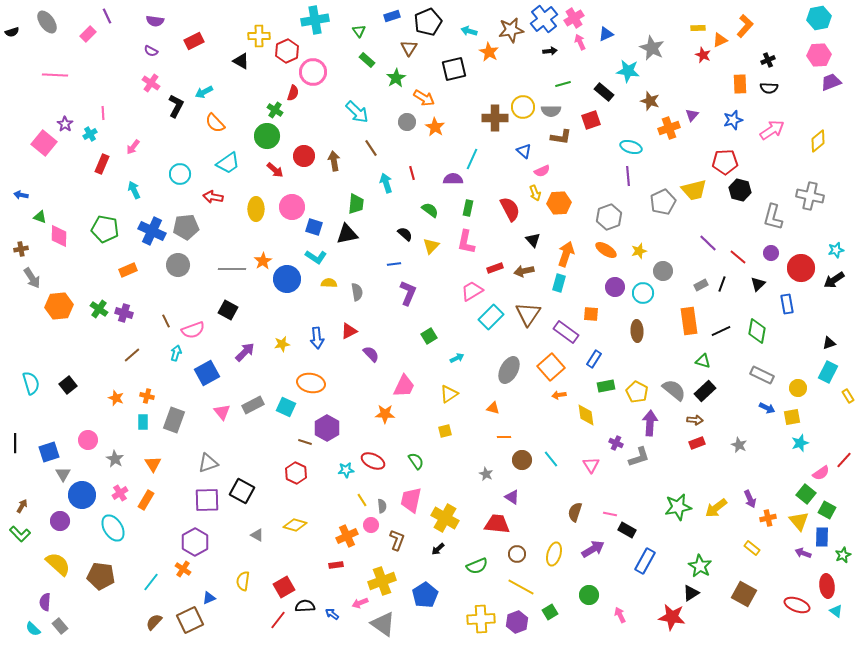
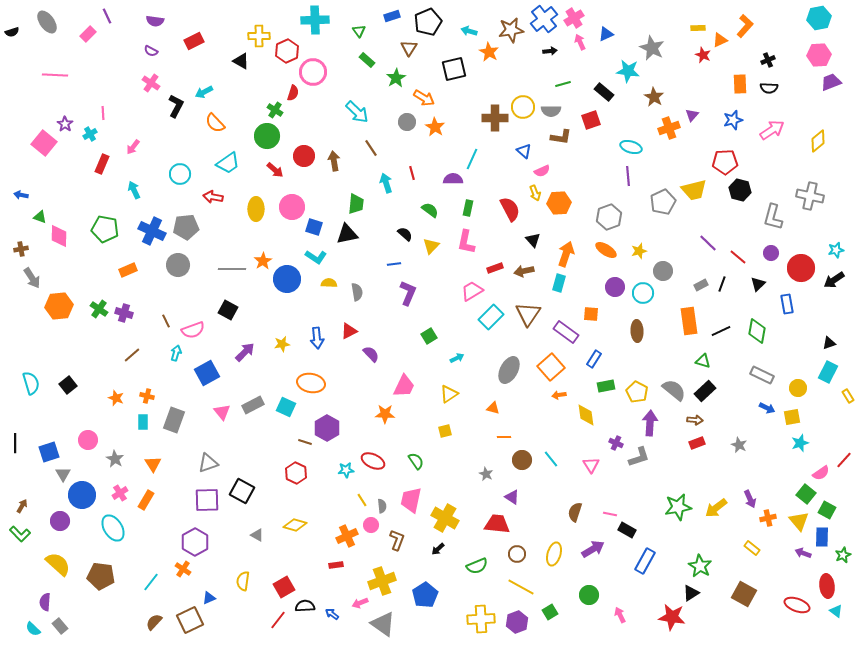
cyan cross at (315, 20): rotated 8 degrees clockwise
brown star at (650, 101): moved 4 px right, 4 px up; rotated 12 degrees clockwise
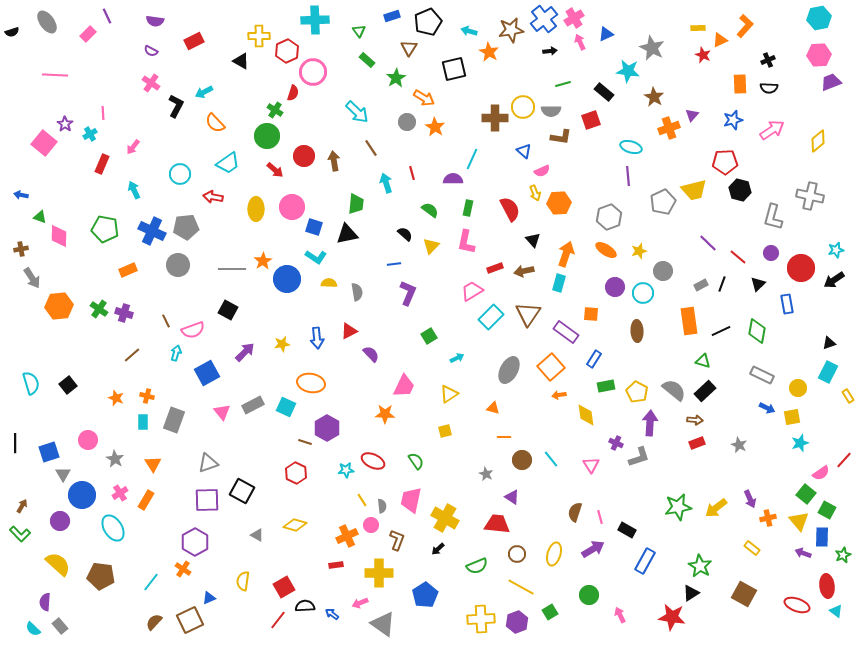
pink line at (610, 514): moved 10 px left, 3 px down; rotated 64 degrees clockwise
yellow cross at (382, 581): moved 3 px left, 8 px up; rotated 20 degrees clockwise
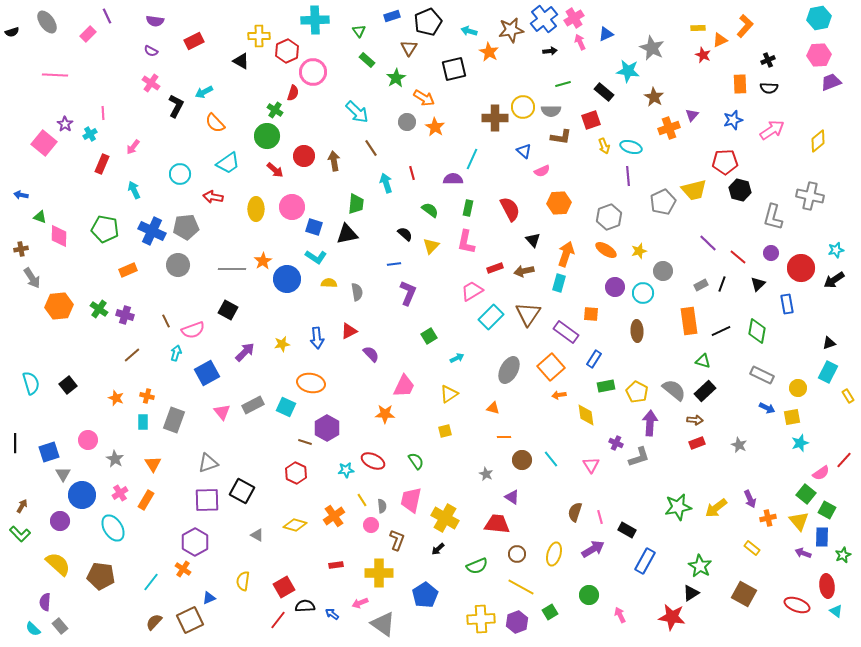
yellow arrow at (535, 193): moved 69 px right, 47 px up
purple cross at (124, 313): moved 1 px right, 2 px down
orange cross at (347, 536): moved 13 px left, 20 px up; rotated 10 degrees counterclockwise
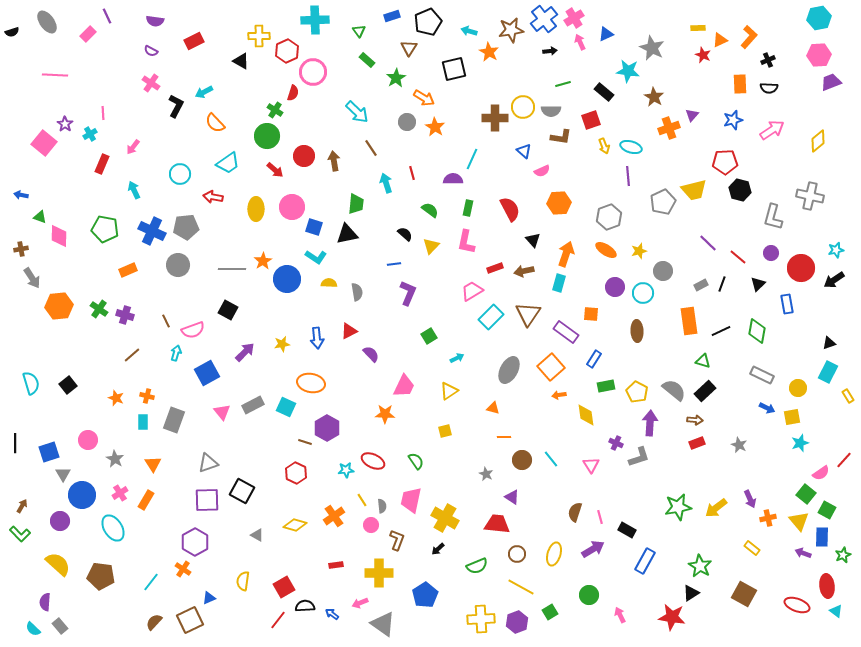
orange L-shape at (745, 26): moved 4 px right, 11 px down
yellow triangle at (449, 394): moved 3 px up
